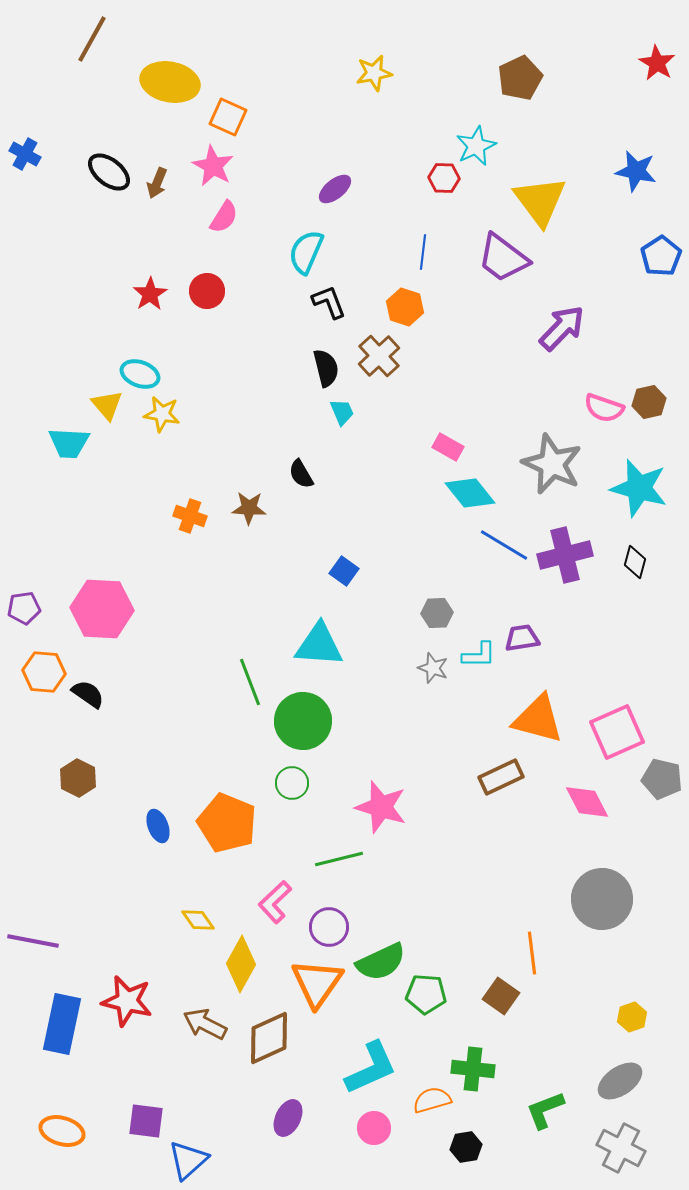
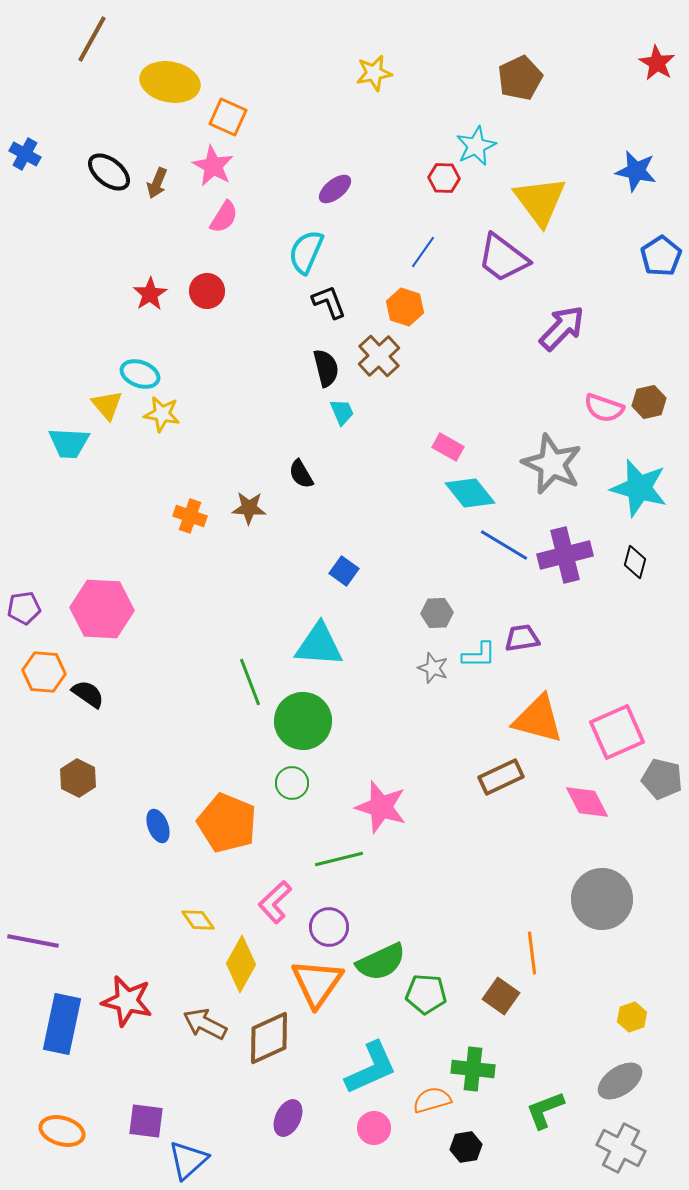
blue line at (423, 252): rotated 28 degrees clockwise
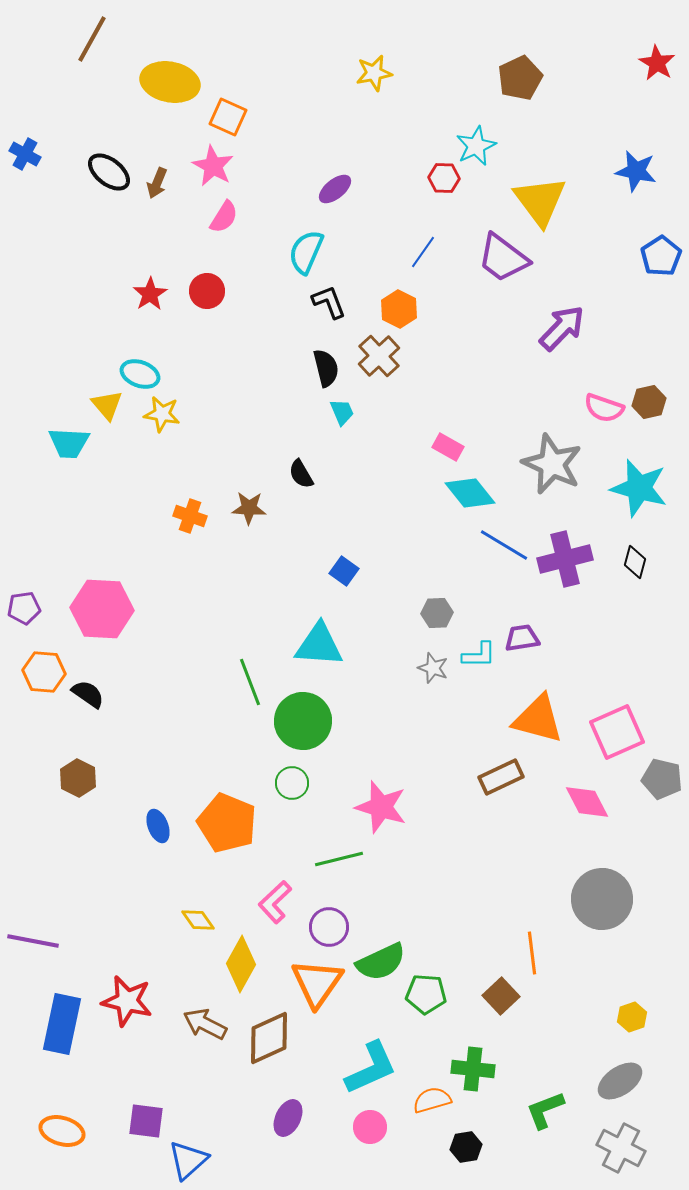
orange hexagon at (405, 307): moved 6 px left, 2 px down; rotated 9 degrees clockwise
purple cross at (565, 555): moved 4 px down
brown square at (501, 996): rotated 12 degrees clockwise
pink circle at (374, 1128): moved 4 px left, 1 px up
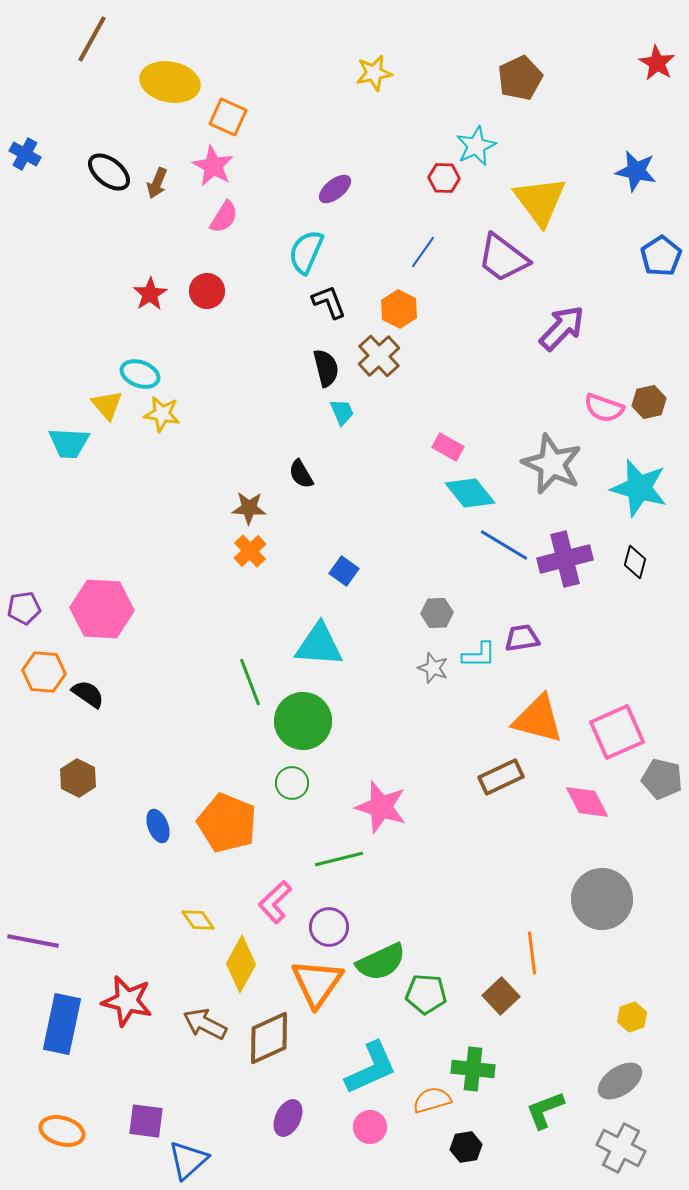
orange cross at (190, 516): moved 60 px right, 35 px down; rotated 28 degrees clockwise
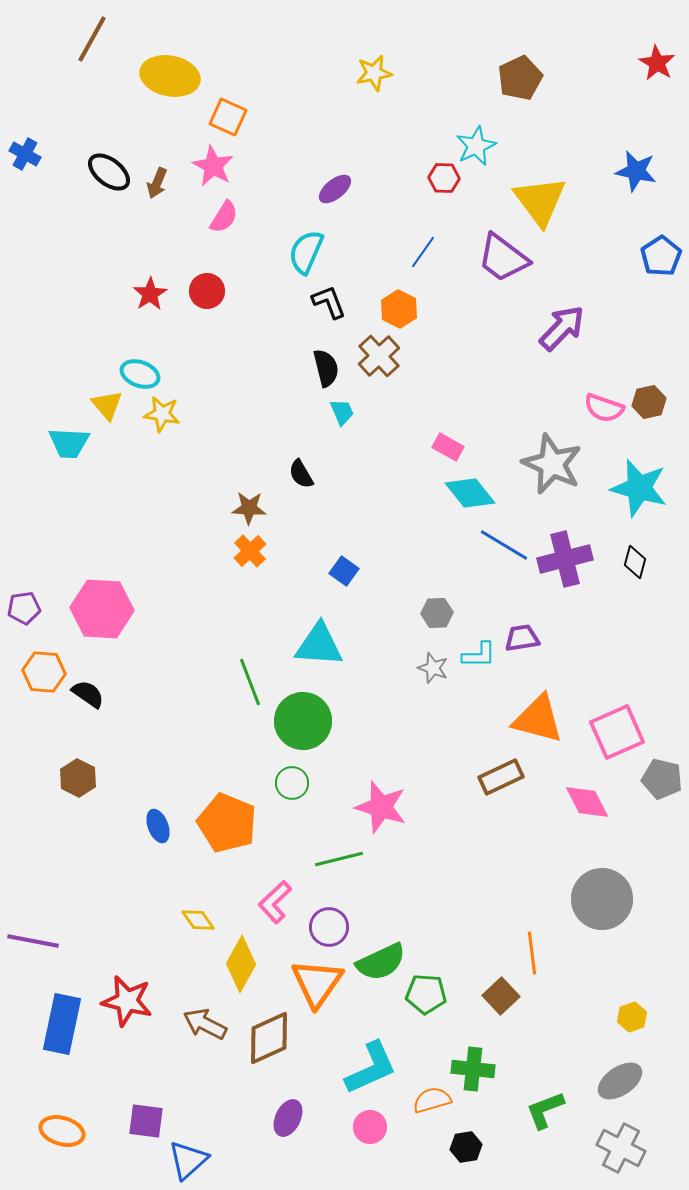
yellow ellipse at (170, 82): moved 6 px up
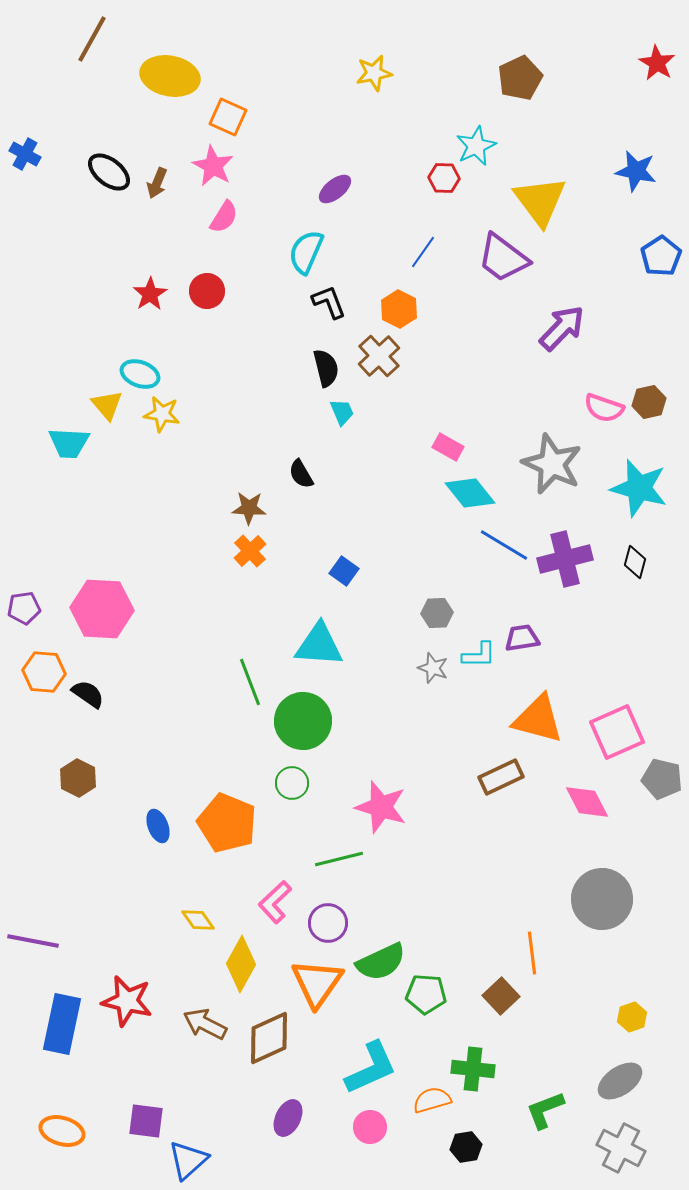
purple circle at (329, 927): moved 1 px left, 4 px up
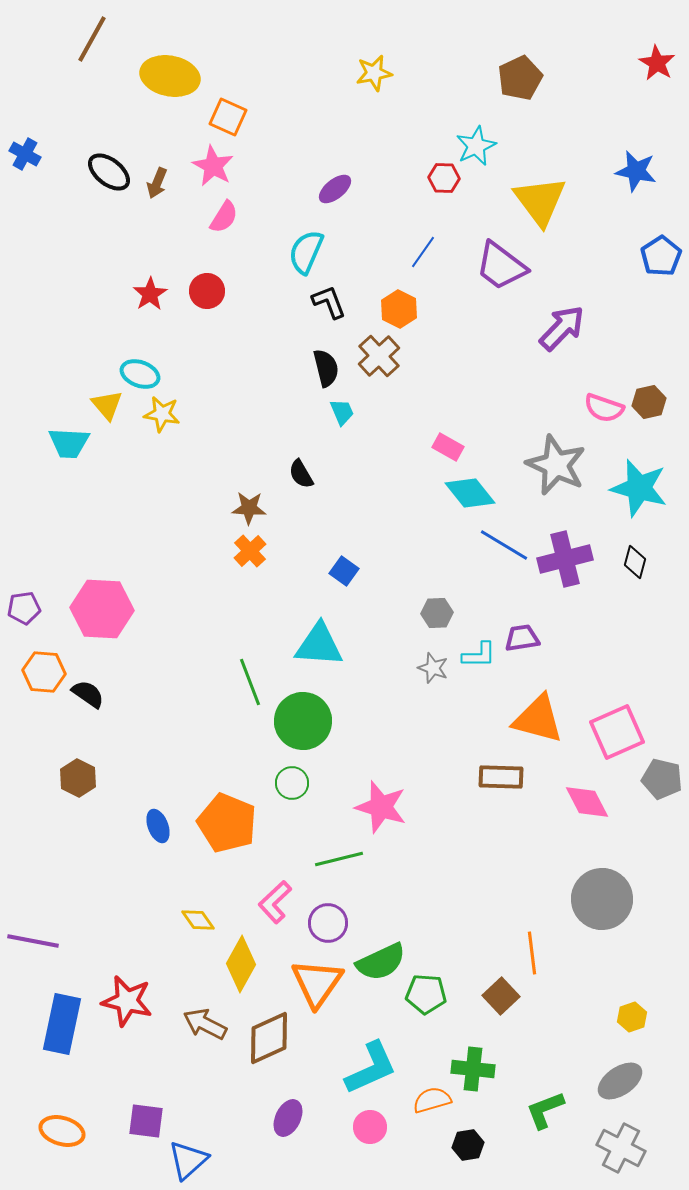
purple trapezoid at (503, 258): moved 2 px left, 8 px down
gray star at (552, 464): moved 4 px right, 1 px down
brown rectangle at (501, 777): rotated 27 degrees clockwise
black hexagon at (466, 1147): moved 2 px right, 2 px up
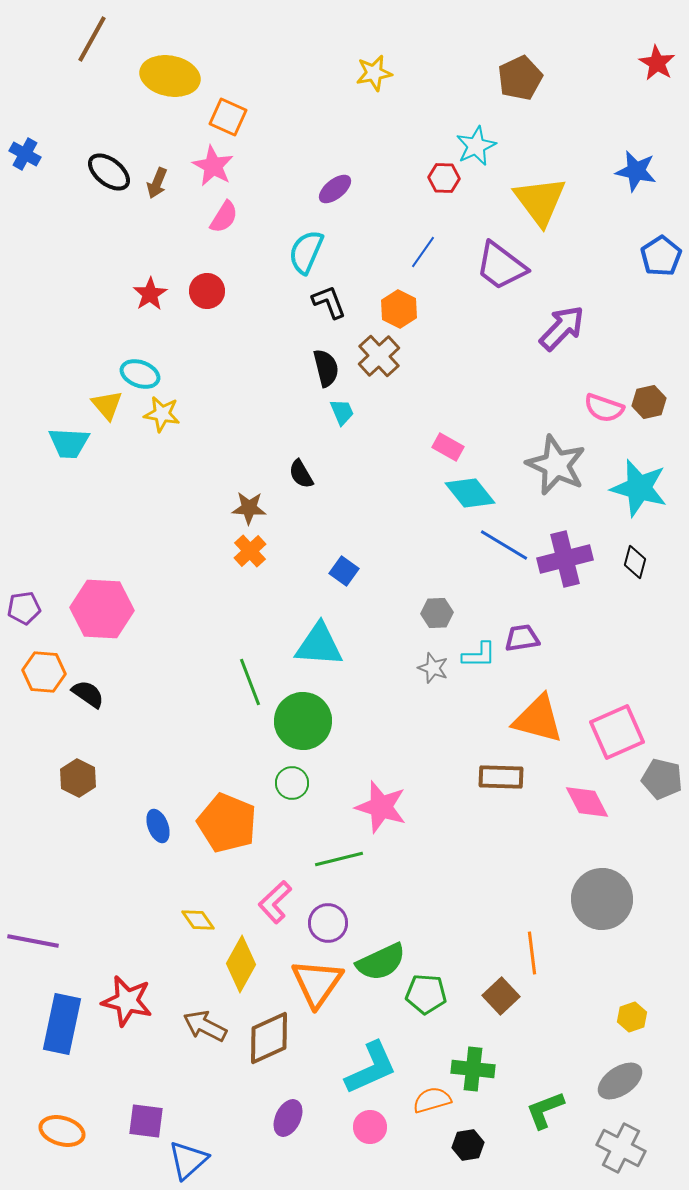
brown arrow at (205, 1024): moved 2 px down
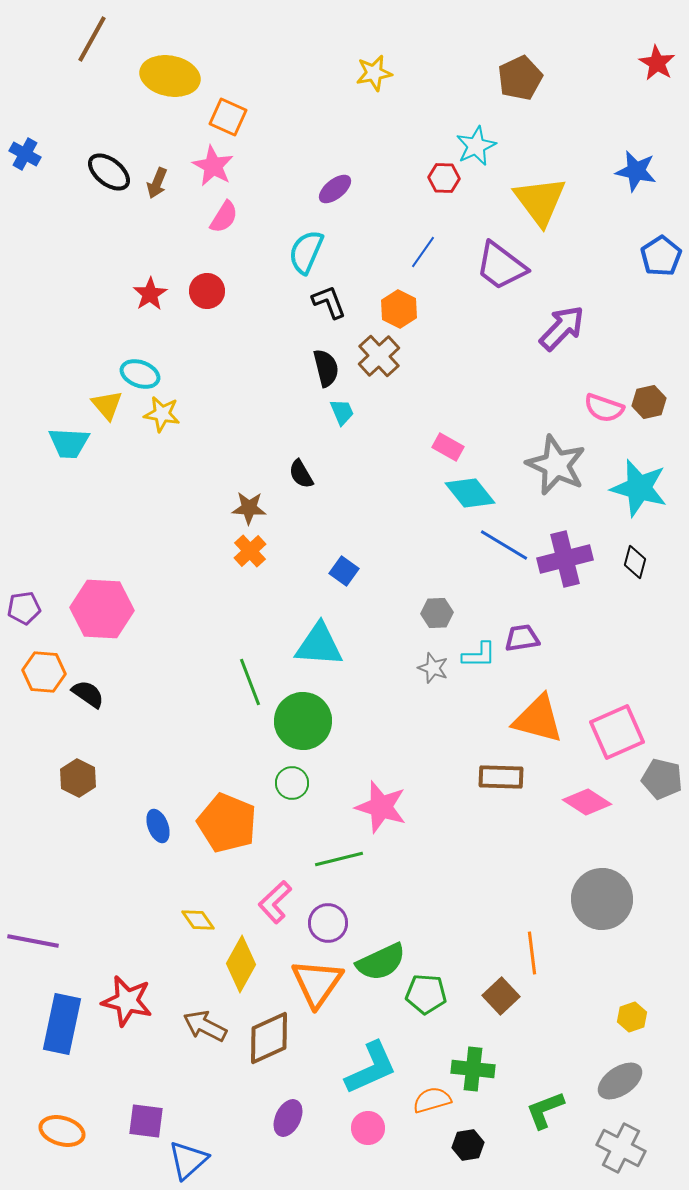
pink diamond at (587, 802): rotated 30 degrees counterclockwise
pink circle at (370, 1127): moved 2 px left, 1 px down
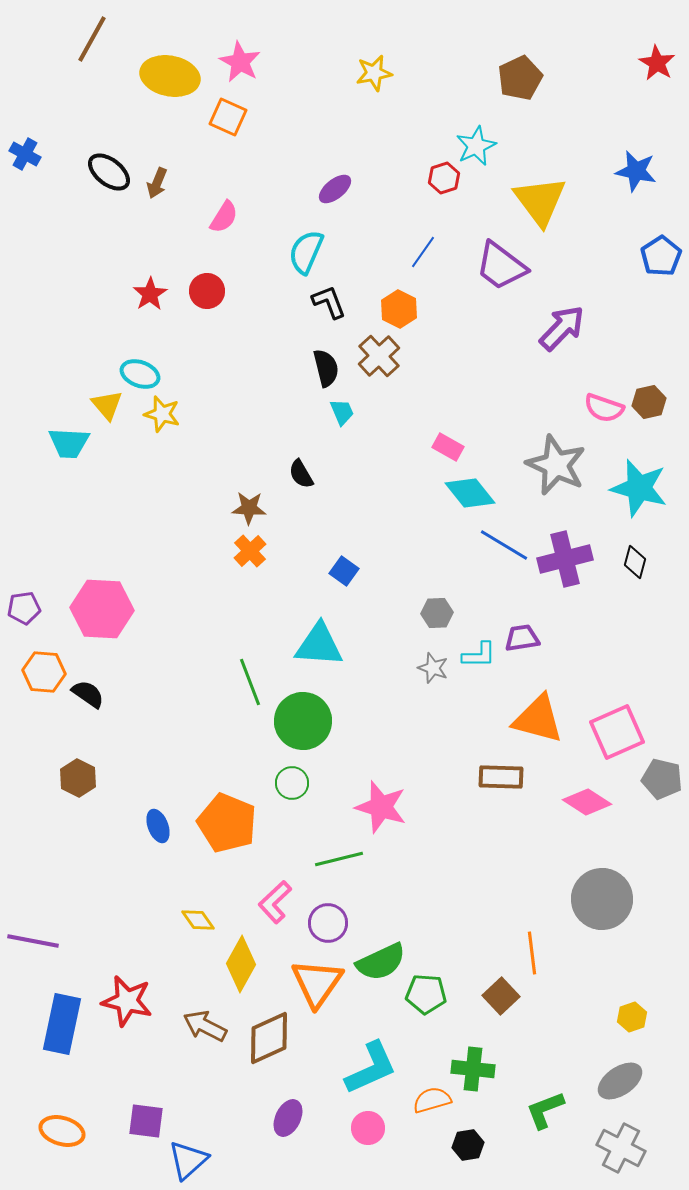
pink star at (213, 166): moved 27 px right, 104 px up
red hexagon at (444, 178): rotated 20 degrees counterclockwise
yellow star at (162, 414): rotated 6 degrees clockwise
